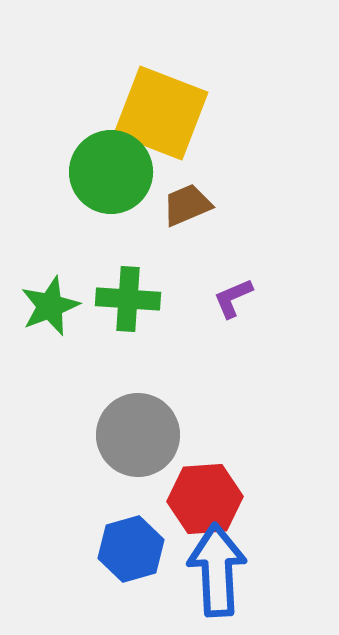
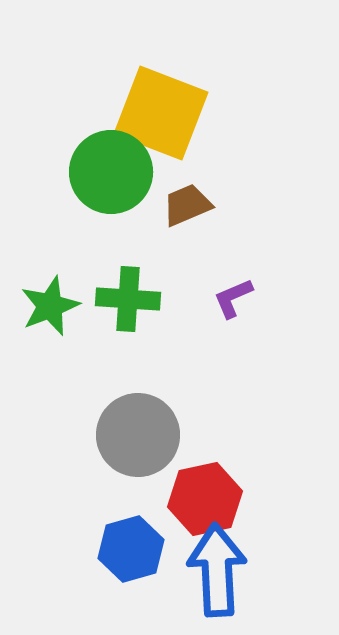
red hexagon: rotated 8 degrees counterclockwise
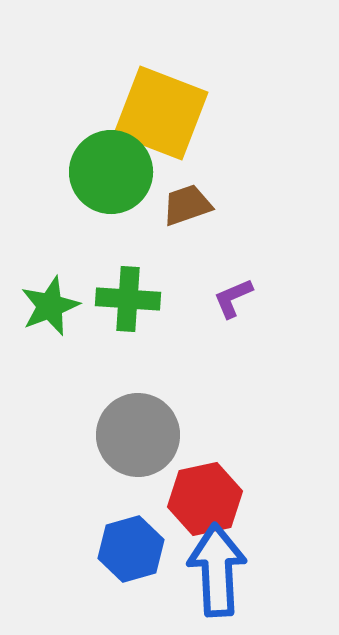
brown trapezoid: rotated 4 degrees clockwise
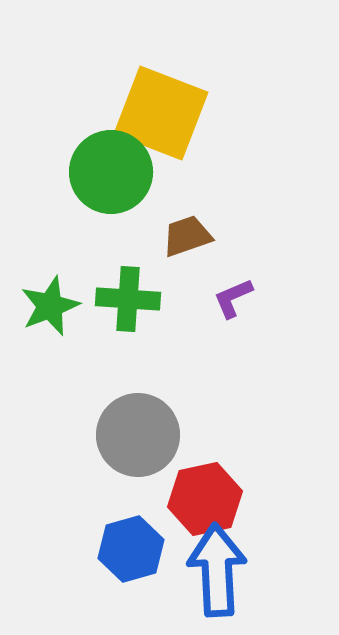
brown trapezoid: moved 31 px down
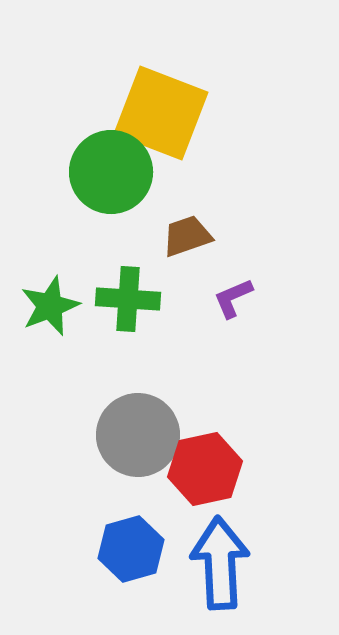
red hexagon: moved 30 px up
blue arrow: moved 3 px right, 7 px up
